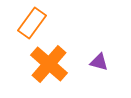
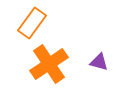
orange cross: rotated 15 degrees clockwise
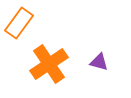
orange rectangle: moved 13 px left
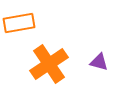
orange rectangle: rotated 44 degrees clockwise
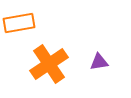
purple triangle: rotated 24 degrees counterclockwise
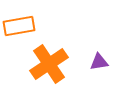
orange rectangle: moved 3 px down
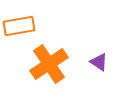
purple triangle: rotated 42 degrees clockwise
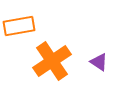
orange cross: moved 3 px right, 3 px up
